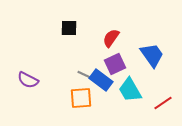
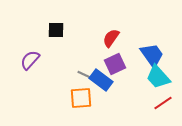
black square: moved 13 px left, 2 px down
purple semicircle: moved 2 px right, 20 px up; rotated 105 degrees clockwise
cyan trapezoid: moved 28 px right, 13 px up; rotated 12 degrees counterclockwise
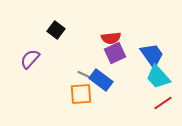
black square: rotated 36 degrees clockwise
red semicircle: rotated 132 degrees counterclockwise
purple semicircle: moved 1 px up
purple square: moved 11 px up
orange square: moved 4 px up
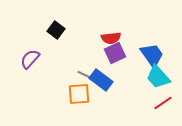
orange square: moved 2 px left
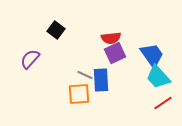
blue rectangle: rotated 50 degrees clockwise
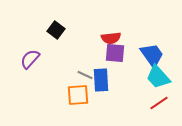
purple square: rotated 30 degrees clockwise
orange square: moved 1 px left, 1 px down
red line: moved 4 px left
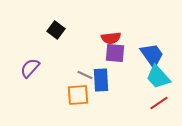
purple semicircle: moved 9 px down
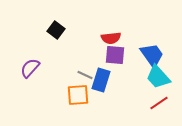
purple square: moved 2 px down
blue rectangle: rotated 20 degrees clockwise
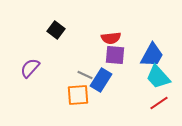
blue trapezoid: rotated 64 degrees clockwise
blue rectangle: rotated 15 degrees clockwise
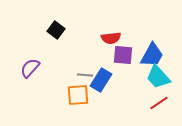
purple square: moved 8 px right
gray line: rotated 21 degrees counterclockwise
